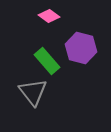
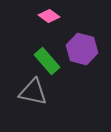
purple hexagon: moved 1 px right, 1 px down
gray triangle: rotated 40 degrees counterclockwise
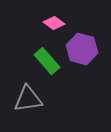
pink diamond: moved 5 px right, 7 px down
gray triangle: moved 5 px left, 7 px down; rotated 20 degrees counterclockwise
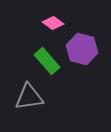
pink diamond: moved 1 px left
gray triangle: moved 1 px right, 2 px up
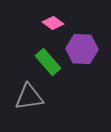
purple hexagon: rotated 12 degrees counterclockwise
green rectangle: moved 1 px right, 1 px down
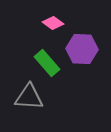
green rectangle: moved 1 px left, 1 px down
gray triangle: rotated 12 degrees clockwise
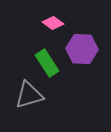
green rectangle: rotated 8 degrees clockwise
gray triangle: moved 2 px up; rotated 20 degrees counterclockwise
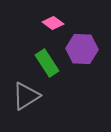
gray triangle: moved 3 px left, 1 px down; rotated 16 degrees counterclockwise
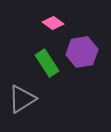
purple hexagon: moved 3 px down; rotated 12 degrees counterclockwise
gray triangle: moved 4 px left, 3 px down
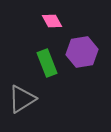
pink diamond: moved 1 px left, 2 px up; rotated 25 degrees clockwise
green rectangle: rotated 12 degrees clockwise
